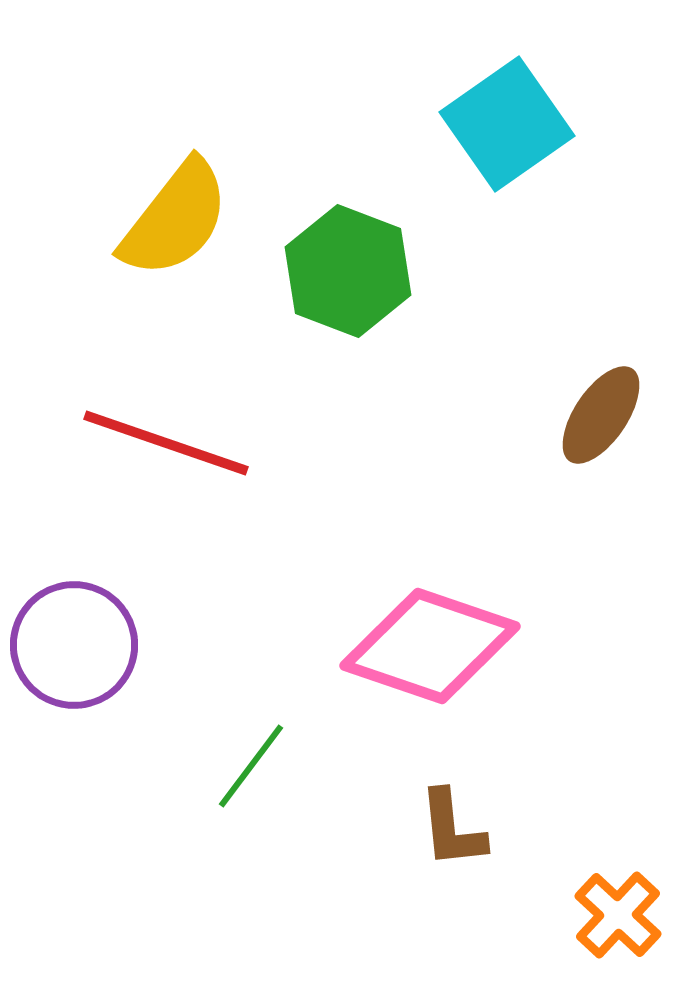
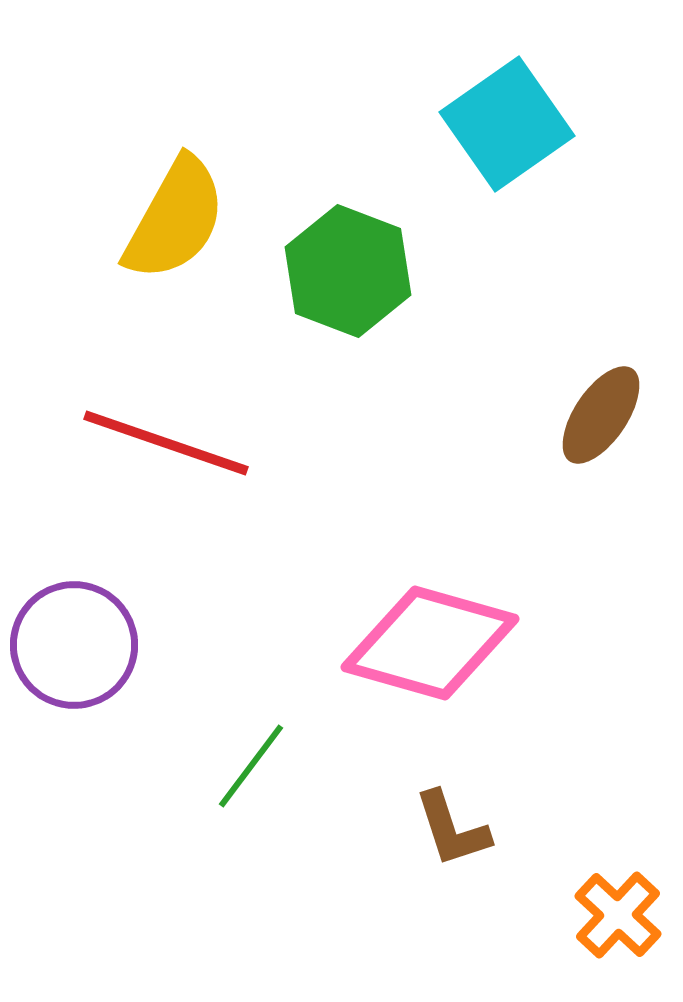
yellow semicircle: rotated 9 degrees counterclockwise
pink diamond: moved 3 px up; rotated 3 degrees counterclockwise
brown L-shape: rotated 12 degrees counterclockwise
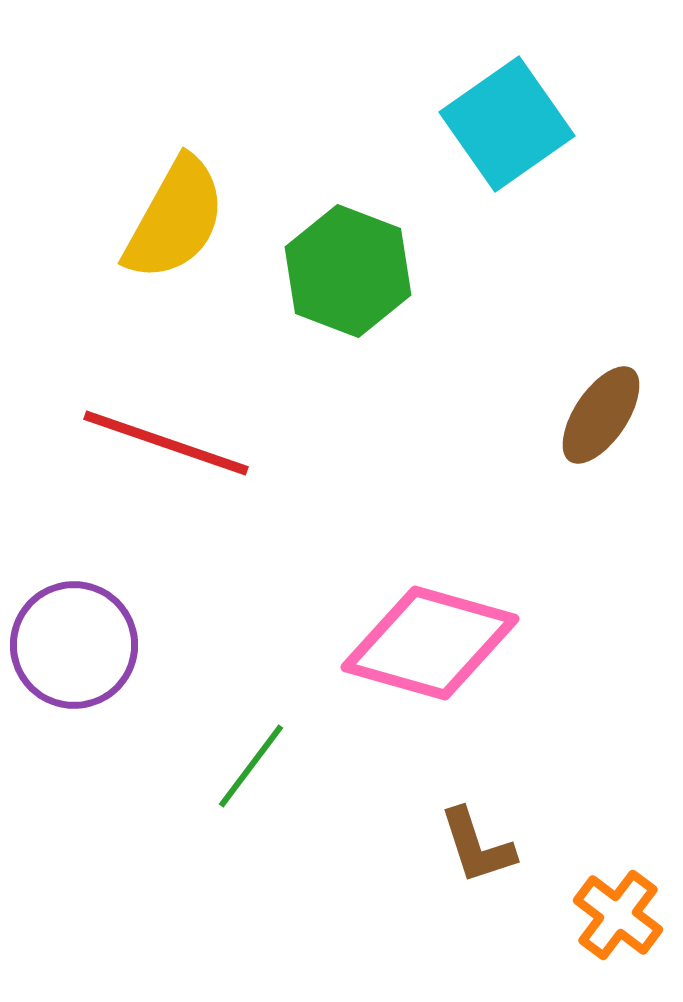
brown L-shape: moved 25 px right, 17 px down
orange cross: rotated 6 degrees counterclockwise
